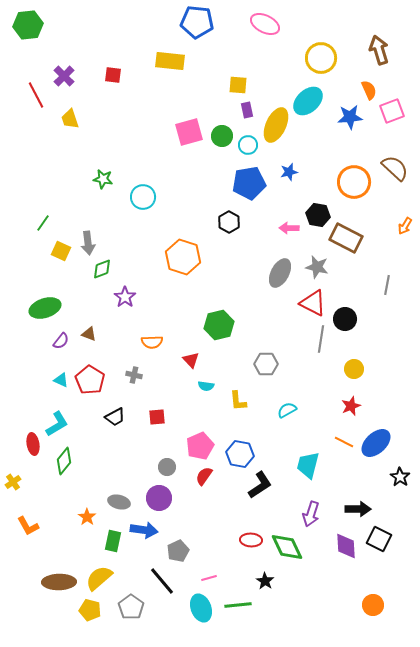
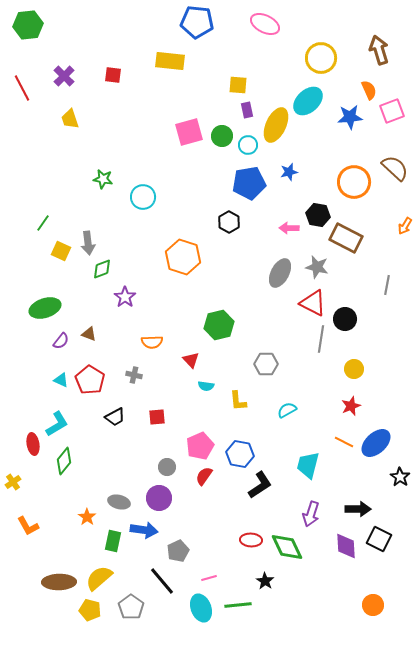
red line at (36, 95): moved 14 px left, 7 px up
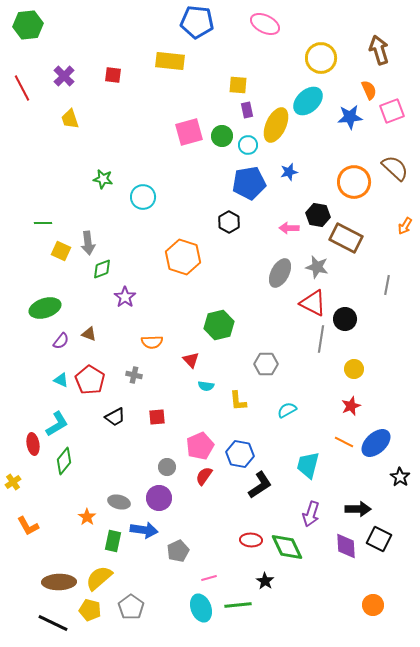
green line at (43, 223): rotated 54 degrees clockwise
black line at (162, 581): moved 109 px left, 42 px down; rotated 24 degrees counterclockwise
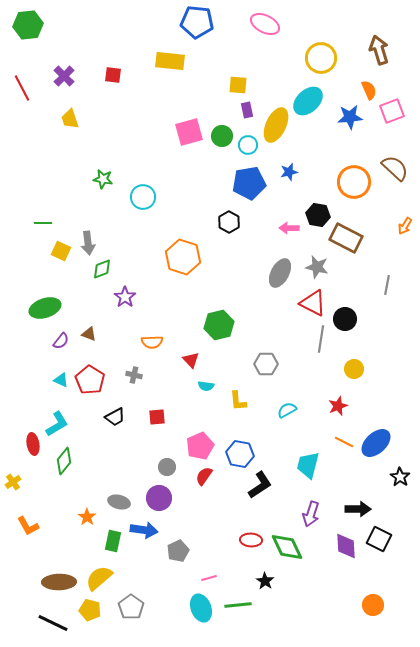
red star at (351, 406): moved 13 px left
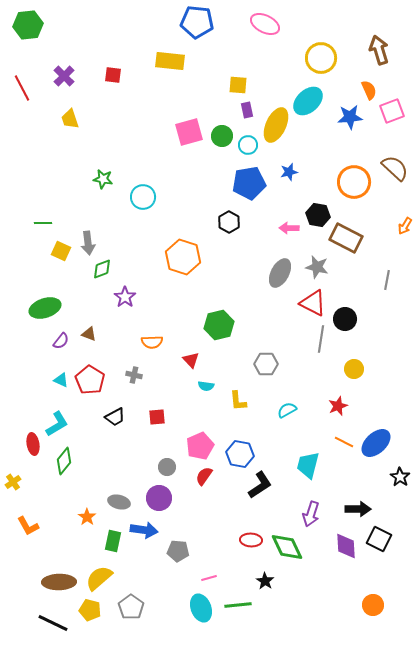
gray line at (387, 285): moved 5 px up
gray pentagon at (178, 551): rotated 30 degrees clockwise
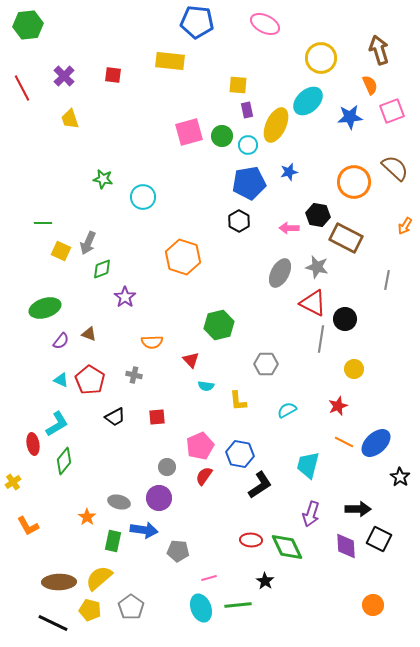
orange semicircle at (369, 90): moved 1 px right, 5 px up
black hexagon at (229, 222): moved 10 px right, 1 px up
gray arrow at (88, 243): rotated 30 degrees clockwise
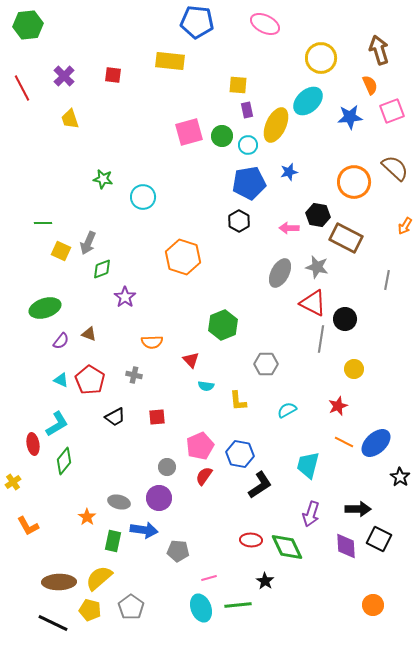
green hexagon at (219, 325): moved 4 px right; rotated 8 degrees counterclockwise
